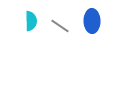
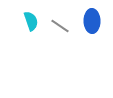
cyan semicircle: rotated 18 degrees counterclockwise
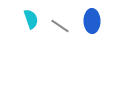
cyan semicircle: moved 2 px up
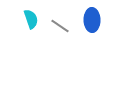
blue ellipse: moved 1 px up
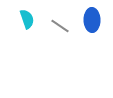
cyan semicircle: moved 4 px left
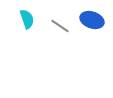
blue ellipse: rotated 70 degrees counterclockwise
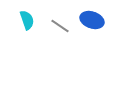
cyan semicircle: moved 1 px down
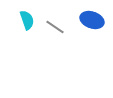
gray line: moved 5 px left, 1 px down
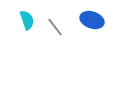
gray line: rotated 18 degrees clockwise
